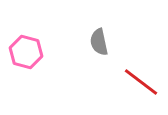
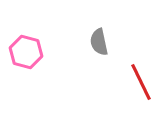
red line: rotated 27 degrees clockwise
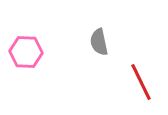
pink hexagon: rotated 12 degrees counterclockwise
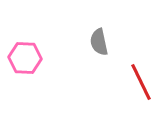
pink hexagon: moved 1 px left, 6 px down
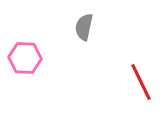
gray semicircle: moved 15 px left, 15 px up; rotated 24 degrees clockwise
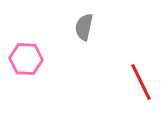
pink hexagon: moved 1 px right, 1 px down
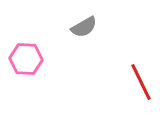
gray semicircle: rotated 132 degrees counterclockwise
